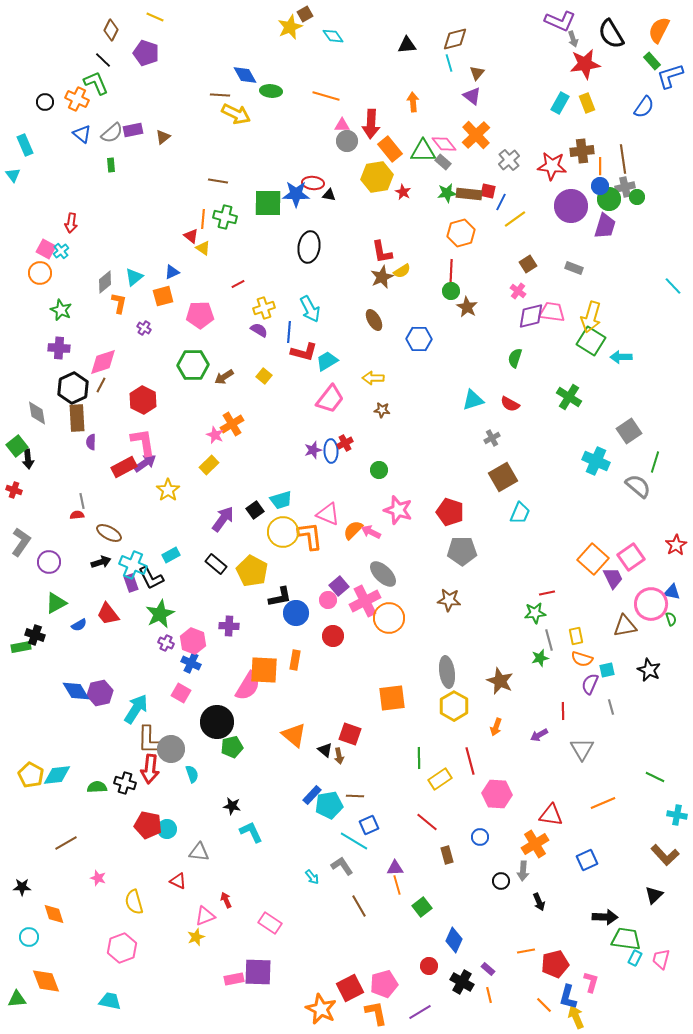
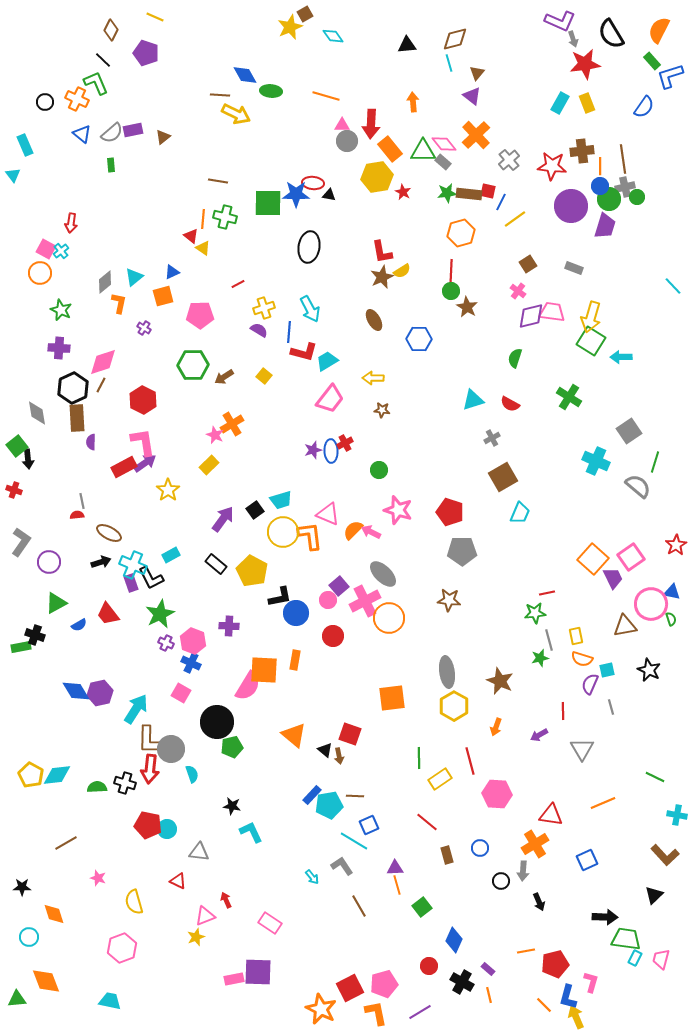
blue circle at (480, 837): moved 11 px down
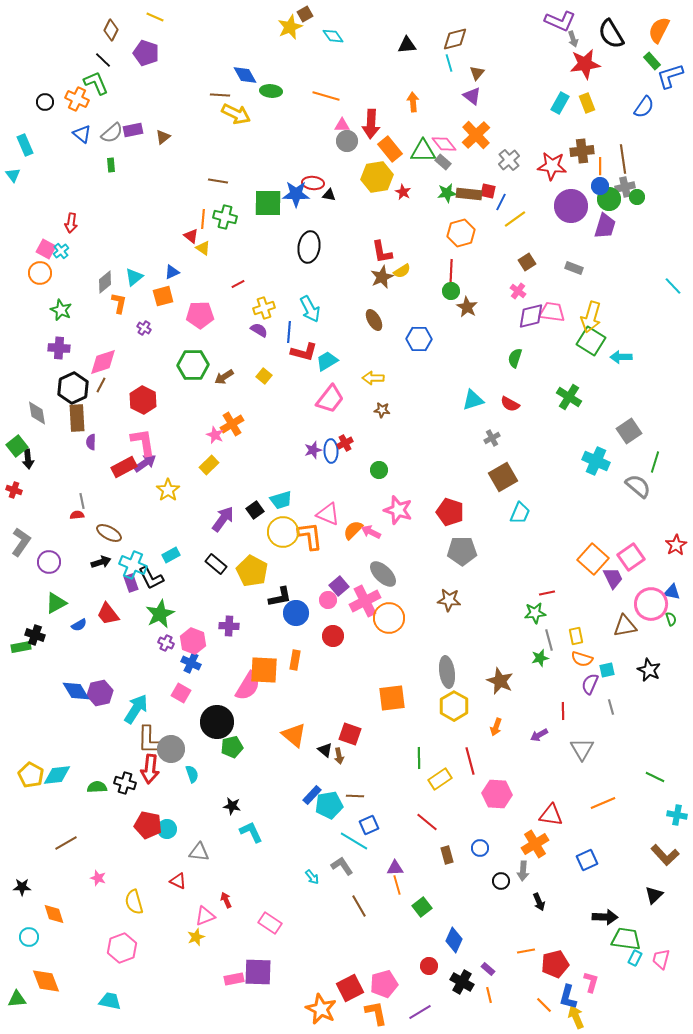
brown square at (528, 264): moved 1 px left, 2 px up
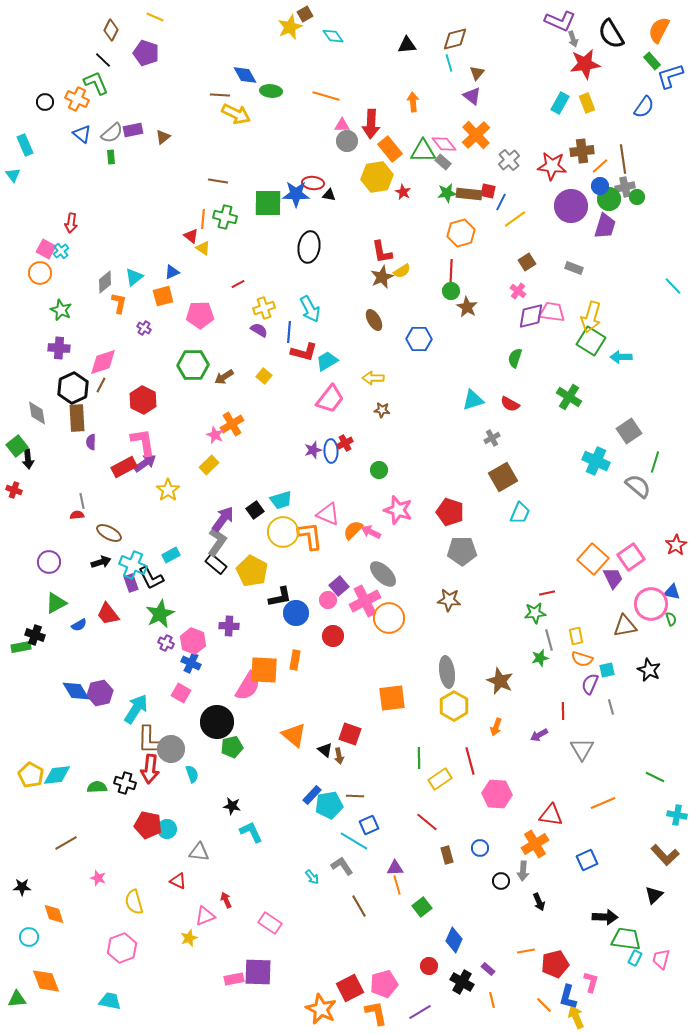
green rectangle at (111, 165): moved 8 px up
orange line at (600, 166): rotated 48 degrees clockwise
gray L-shape at (21, 542): moved 196 px right
yellow star at (196, 937): moved 7 px left, 1 px down
orange line at (489, 995): moved 3 px right, 5 px down
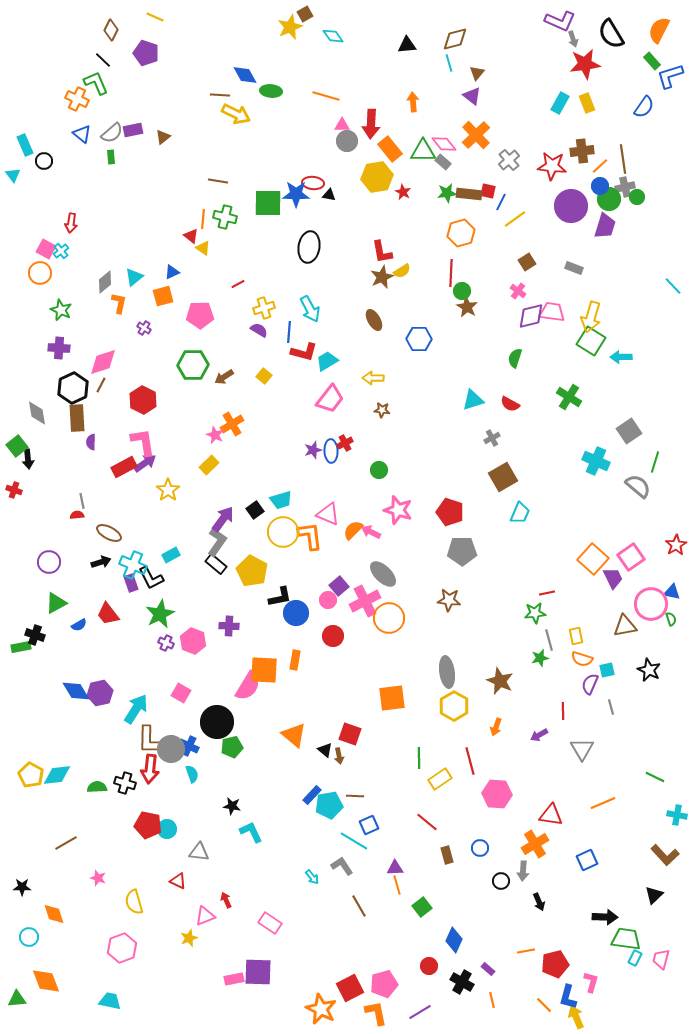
black circle at (45, 102): moved 1 px left, 59 px down
green circle at (451, 291): moved 11 px right
blue cross at (191, 663): moved 2 px left, 83 px down
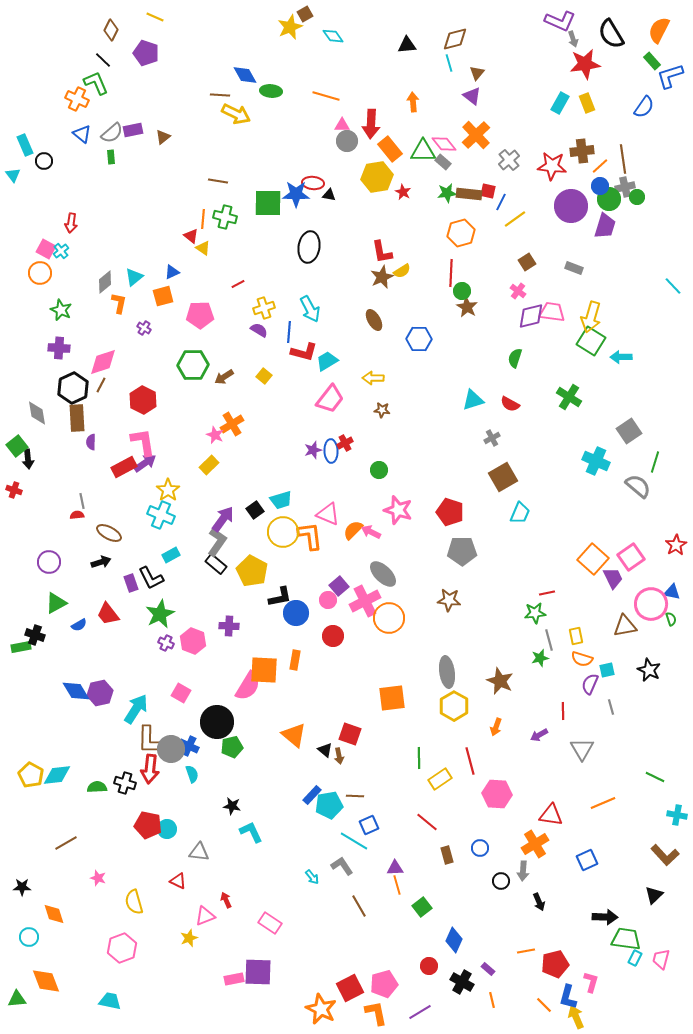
cyan cross at (133, 565): moved 28 px right, 50 px up
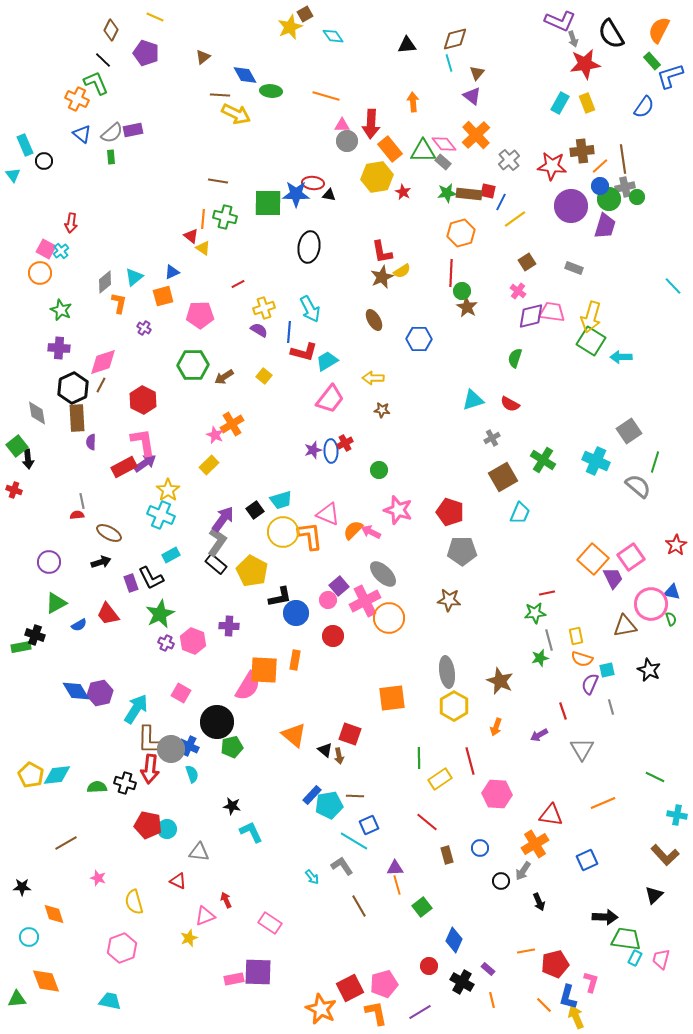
brown triangle at (163, 137): moved 40 px right, 80 px up
green cross at (569, 397): moved 26 px left, 63 px down
red line at (563, 711): rotated 18 degrees counterclockwise
gray arrow at (523, 871): rotated 30 degrees clockwise
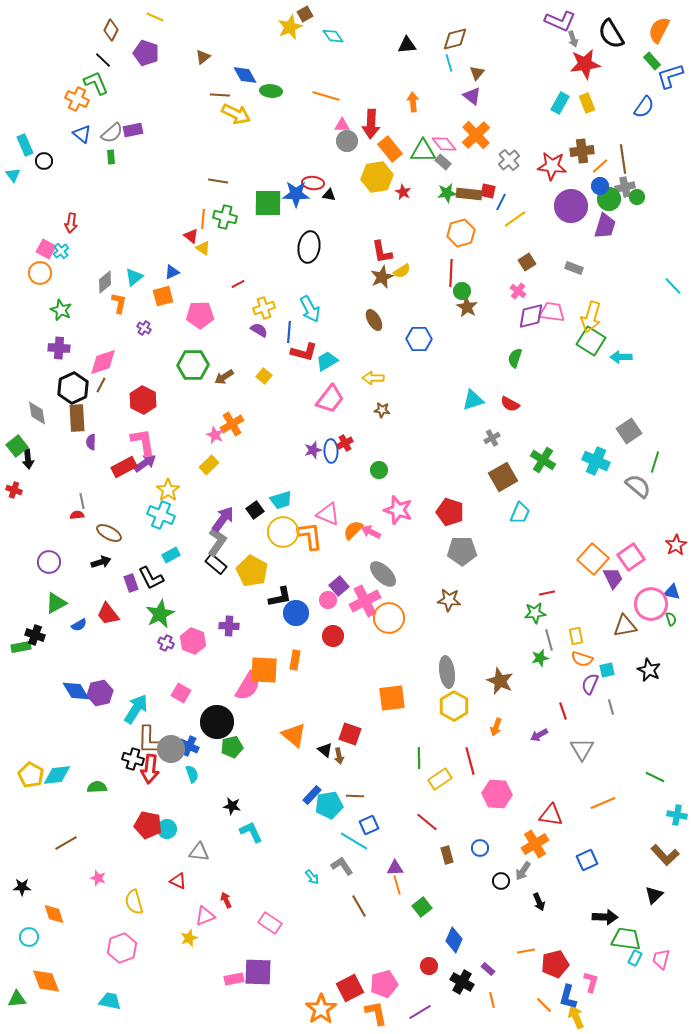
black cross at (125, 783): moved 8 px right, 24 px up
orange star at (321, 1009): rotated 12 degrees clockwise
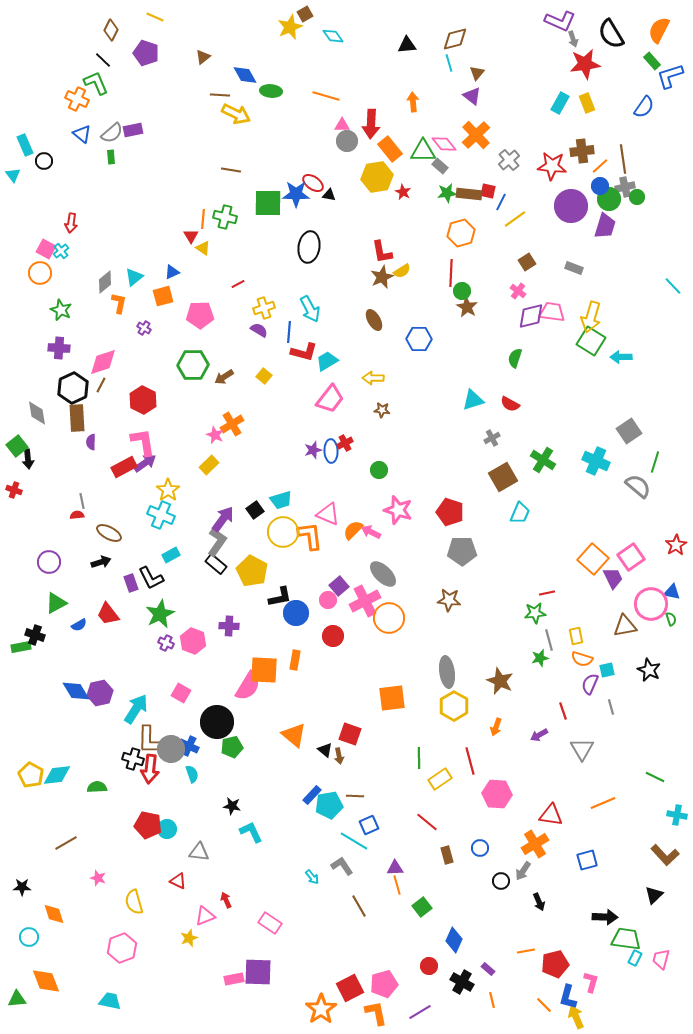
gray rectangle at (443, 162): moved 3 px left, 4 px down
brown line at (218, 181): moved 13 px right, 11 px up
red ellipse at (313, 183): rotated 30 degrees clockwise
red triangle at (191, 236): rotated 21 degrees clockwise
blue square at (587, 860): rotated 10 degrees clockwise
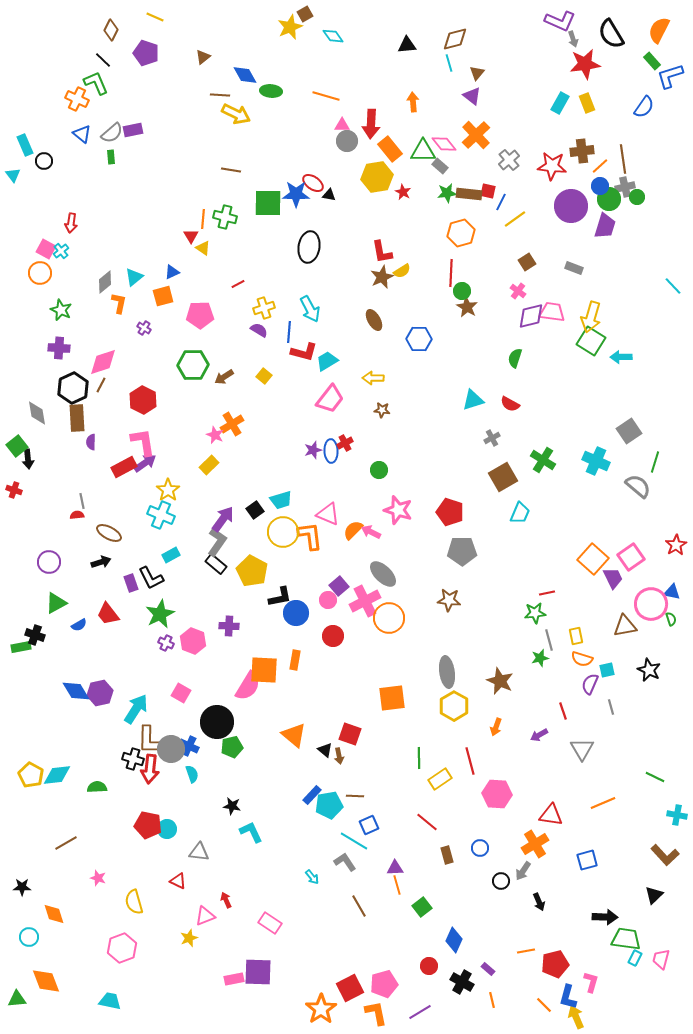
gray L-shape at (342, 866): moved 3 px right, 4 px up
